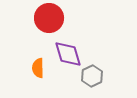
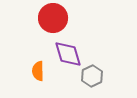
red circle: moved 4 px right
orange semicircle: moved 3 px down
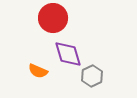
orange semicircle: rotated 66 degrees counterclockwise
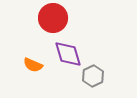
orange semicircle: moved 5 px left, 6 px up
gray hexagon: moved 1 px right
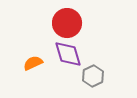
red circle: moved 14 px right, 5 px down
orange semicircle: moved 2 px up; rotated 132 degrees clockwise
